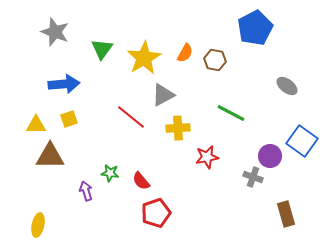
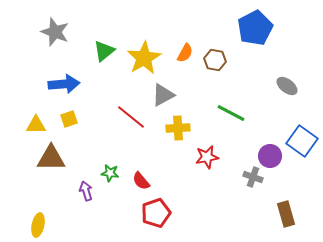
green triangle: moved 2 px right, 2 px down; rotated 15 degrees clockwise
brown triangle: moved 1 px right, 2 px down
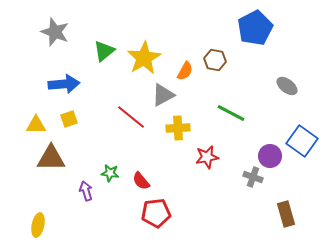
orange semicircle: moved 18 px down
red pentagon: rotated 12 degrees clockwise
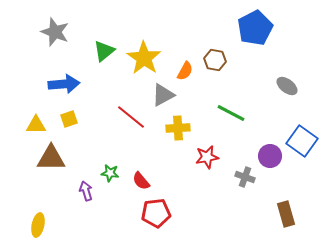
yellow star: rotated 8 degrees counterclockwise
gray cross: moved 8 px left
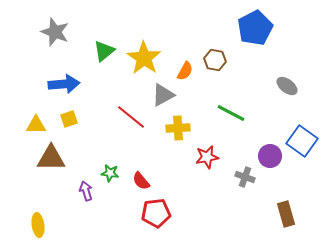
yellow ellipse: rotated 20 degrees counterclockwise
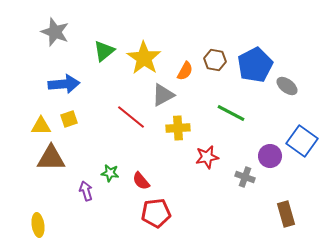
blue pentagon: moved 37 px down
yellow triangle: moved 5 px right, 1 px down
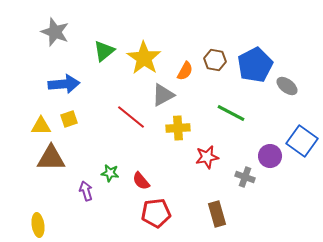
brown rectangle: moved 69 px left
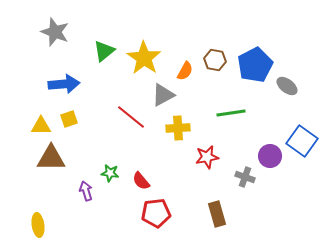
green line: rotated 36 degrees counterclockwise
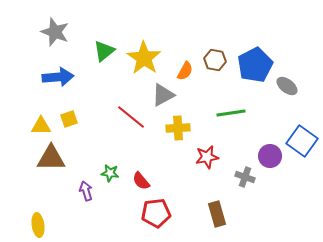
blue arrow: moved 6 px left, 7 px up
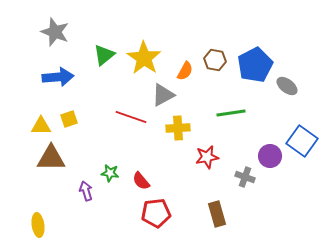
green triangle: moved 4 px down
red line: rotated 20 degrees counterclockwise
